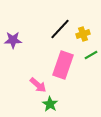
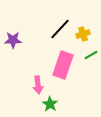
pink arrow: rotated 42 degrees clockwise
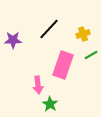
black line: moved 11 px left
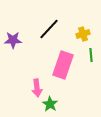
green line: rotated 64 degrees counterclockwise
pink arrow: moved 1 px left, 3 px down
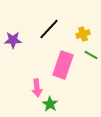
green line: rotated 56 degrees counterclockwise
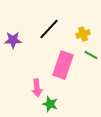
green star: rotated 14 degrees counterclockwise
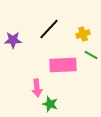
pink rectangle: rotated 68 degrees clockwise
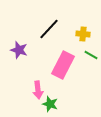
yellow cross: rotated 24 degrees clockwise
purple star: moved 6 px right, 10 px down; rotated 18 degrees clockwise
pink rectangle: rotated 60 degrees counterclockwise
pink arrow: moved 1 px right, 2 px down
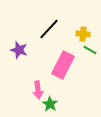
green line: moved 1 px left, 5 px up
green star: rotated 14 degrees clockwise
